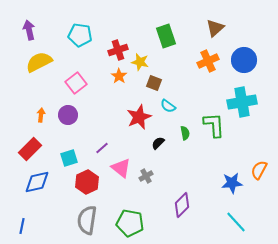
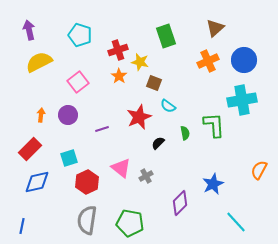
cyan pentagon: rotated 10 degrees clockwise
pink square: moved 2 px right, 1 px up
cyan cross: moved 2 px up
purple line: moved 19 px up; rotated 24 degrees clockwise
blue star: moved 19 px left, 1 px down; rotated 20 degrees counterclockwise
purple diamond: moved 2 px left, 2 px up
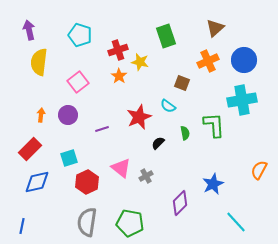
yellow semicircle: rotated 56 degrees counterclockwise
brown square: moved 28 px right
gray semicircle: moved 2 px down
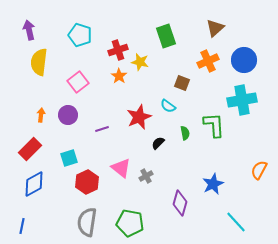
blue diamond: moved 3 px left, 2 px down; rotated 16 degrees counterclockwise
purple diamond: rotated 30 degrees counterclockwise
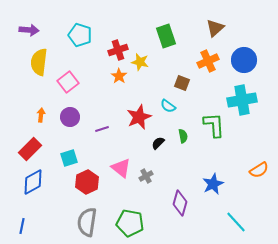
purple arrow: rotated 108 degrees clockwise
pink square: moved 10 px left
purple circle: moved 2 px right, 2 px down
green semicircle: moved 2 px left, 3 px down
orange semicircle: rotated 150 degrees counterclockwise
blue diamond: moved 1 px left, 2 px up
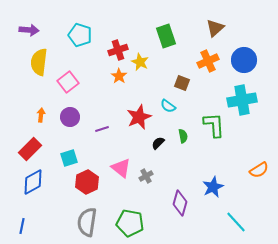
yellow star: rotated 12 degrees clockwise
blue star: moved 3 px down
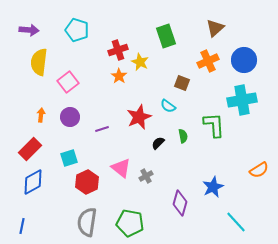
cyan pentagon: moved 3 px left, 5 px up
